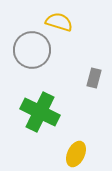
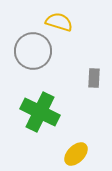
gray circle: moved 1 px right, 1 px down
gray rectangle: rotated 12 degrees counterclockwise
yellow ellipse: rotated 20 degrees clockwise
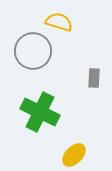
yellow ellipse: moved 2 px left, 1 px down
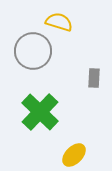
green cross: rotated 18 degrees clockwise
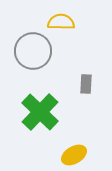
yellow semicircle: moved 2 px right; rotated 16 degrees counterclockwise
gray rectangle: moved 8 px left, 6 px down
yellow ellipse: rotated 15 degrees clockwise
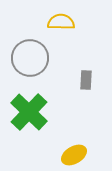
gray circle: moved 3 px left, 7 px down
gray rectangle: moved 4 px up
green cross: moved 11 px left
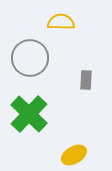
green cross: moved 2 px down
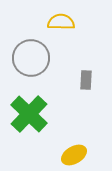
gray circle: moved 1 px right
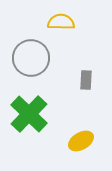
yellow ellipse: moved 7 px right, 14 px up
